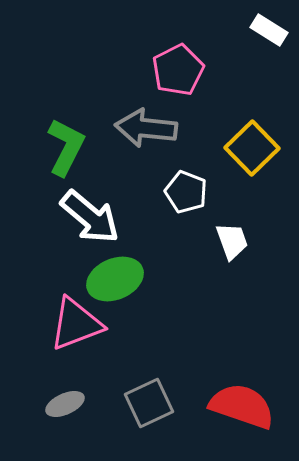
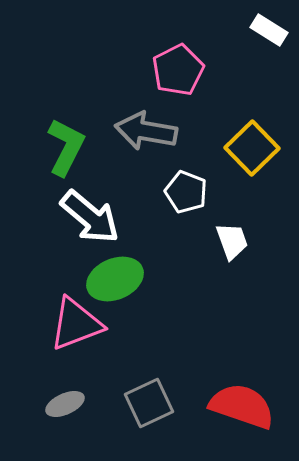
gray arrow: moved 3 px down; rotated 4 degrees clockwise
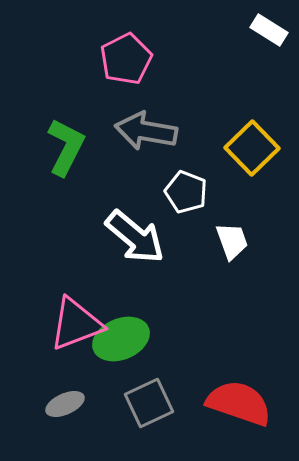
pink pentagon: moved 52 px left, 11 px up
white arrow: moved 45 px right, 20 px down
green ellipse: moved 6 px right, 60 px down
red semicircle: moved 3 px left, 3 px up
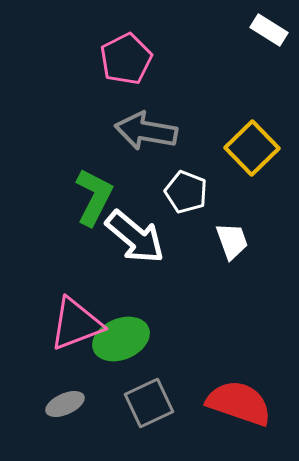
green L-shape: moved 28 px right, 50 px down
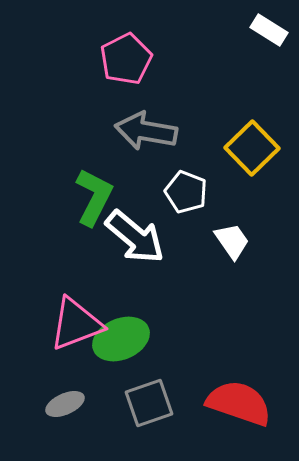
white trapezoid: rotated 15 degrees counterclockwise
gray square: rotated 6 degrees clockwise
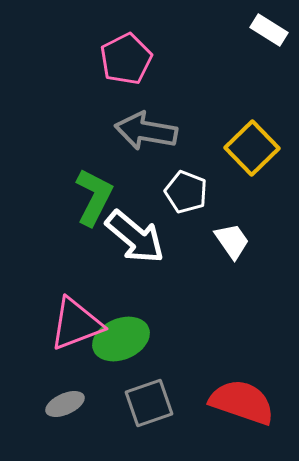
red semicircle: moved 3 px right, 1 px up
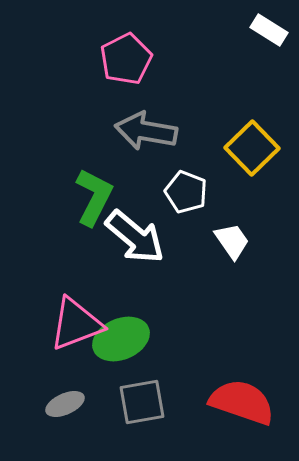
gray square: moved 7 px left, 1 px up; rotated 9 degrees clockwise
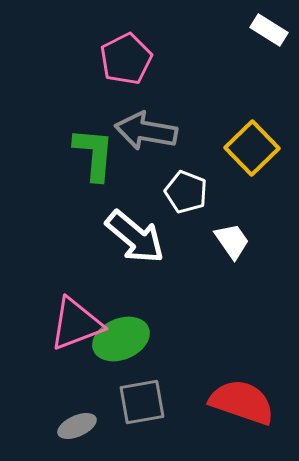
green L-shape: moved 43 px up; rotated 22 degrees counterclockwise
gray ellipse: moved 12 px right, 22 px down
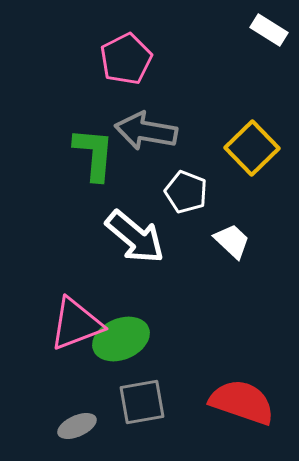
white trapezoid: rotated 12 degrees counterclockwise
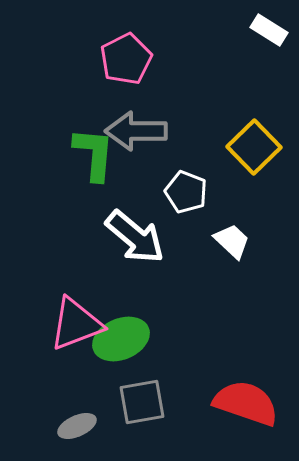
gray arrow: moved 10 px left; rotated 10 degrees counterclockwise
yellow square: moved 2 px right, 1 px up
red semicircle: moved 4 px right, 1 px down
